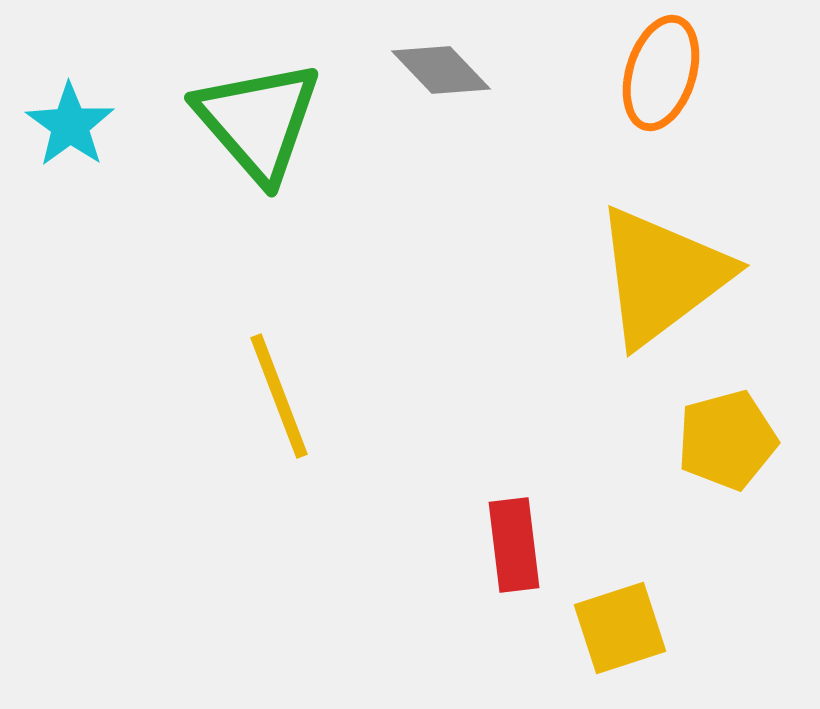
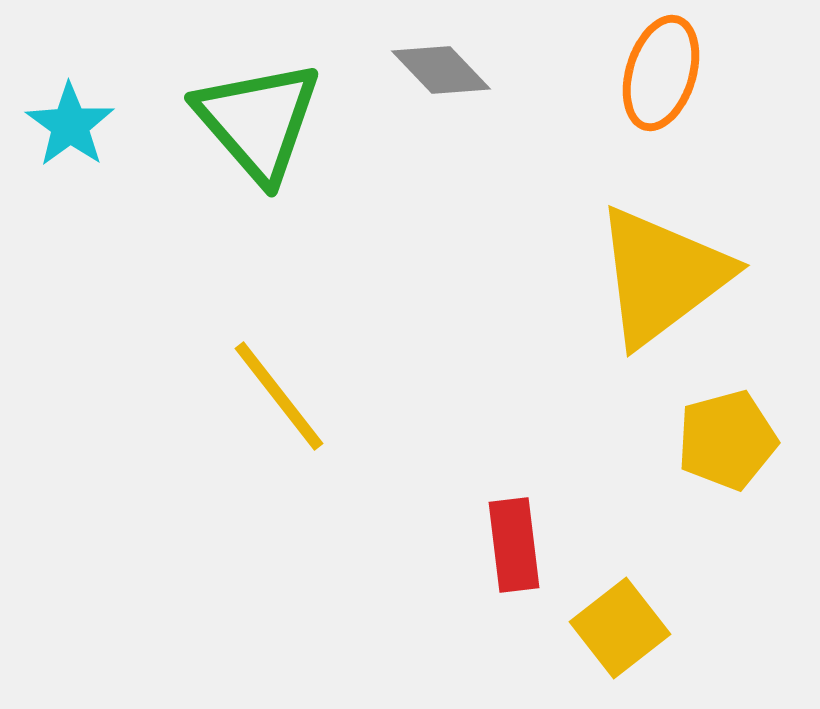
yellow line: rotated 17 degrees counterclockwise
yellow square: rotated 20 degrees counterclockwise
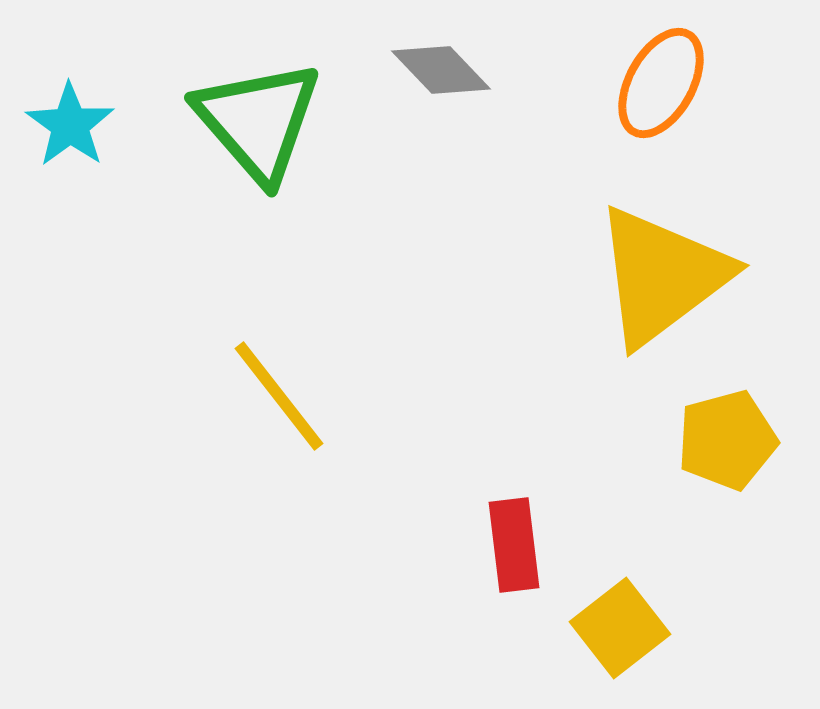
orange ellipse: moved 10 px down; rotated 12 degrees clockwise
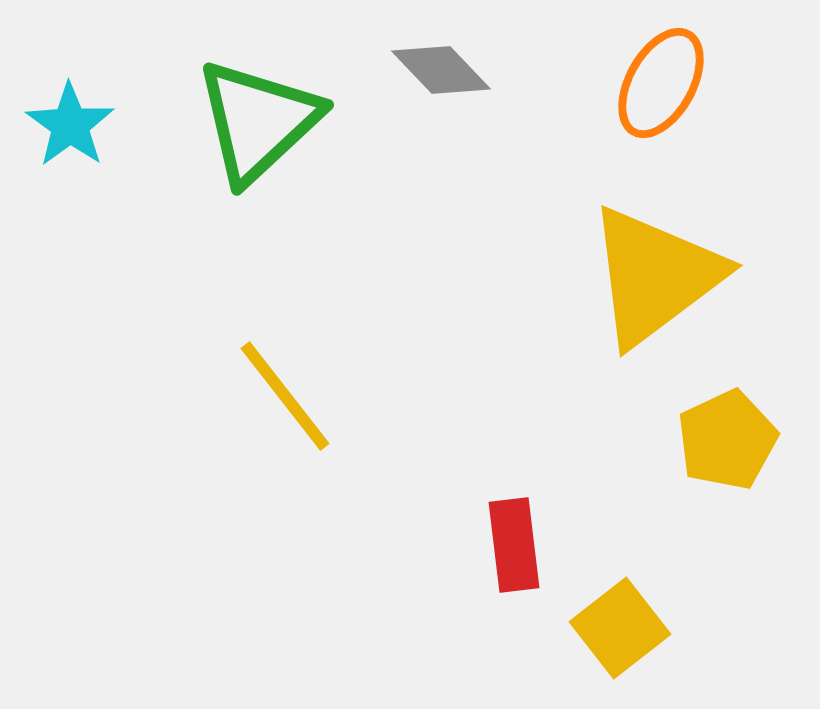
green triangle: rotated 28 degrees clockwise
yellow triangle: moved 7 px left
yellow line: moved 6 px right
yellow pentagon: rotated 10 degrees counterclockwise
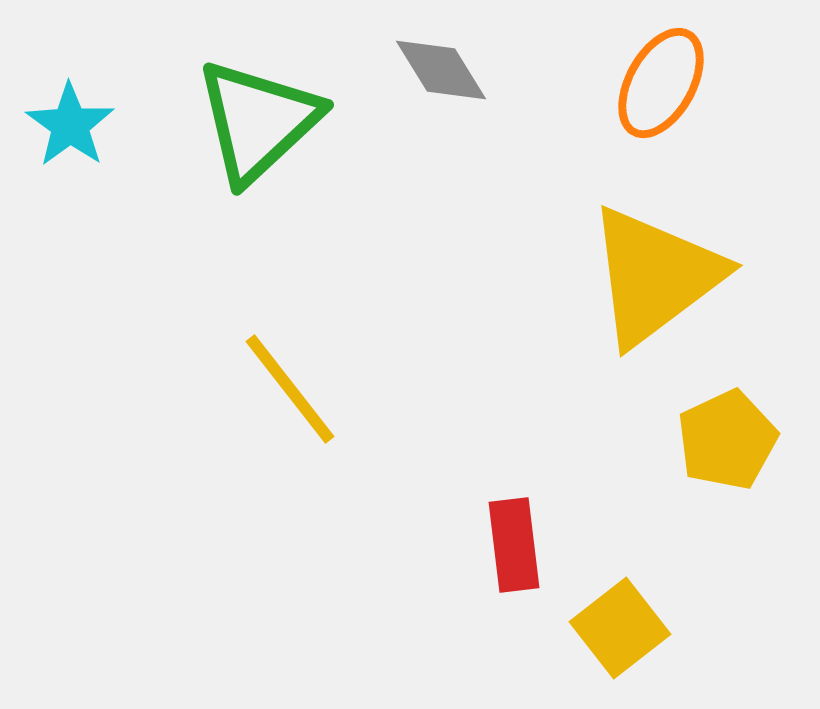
gray diamond: rotated 12 degrees clockwise
yellow line: moved 5 px right, 7 px up
